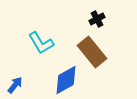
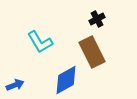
cyan L-shape: moved 1 px left, 1 px up
brown rectangle: rotated 12 degrees clockwise
blue arrow: rotated 30 degrees clockwise
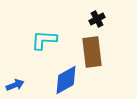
cyan L-shape: moved 4 px right, 2 px up; rotated 124 degrees clockwise
brown rectangle: rotated 20 degrees clockwise
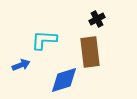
brown rectangle: moved 2 px left
blue diamond: moved 2 px left; rotated 12 degrees clockwise
blue arrow: moved 6 px right, 20 px up
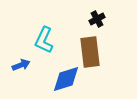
cyan L-shape: rotated 68 degrees counterclockwise
blue diamond: moved 2 px right, 1 px up
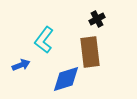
cyan L-shape: rotated 12 degrees clockwise
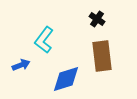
black cross: rotated 28 degrees counterclockwise
brown rectangle: moved 12 px right, 4 px down
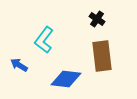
blue arrow: moved 2 px left; rotated 126 degrees counterclockwise
blue diamond: rotated 24 degrees clockwise
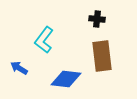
black cross: rotated 28 degrees counterclockwise
blue arrow: moved 3 px down
